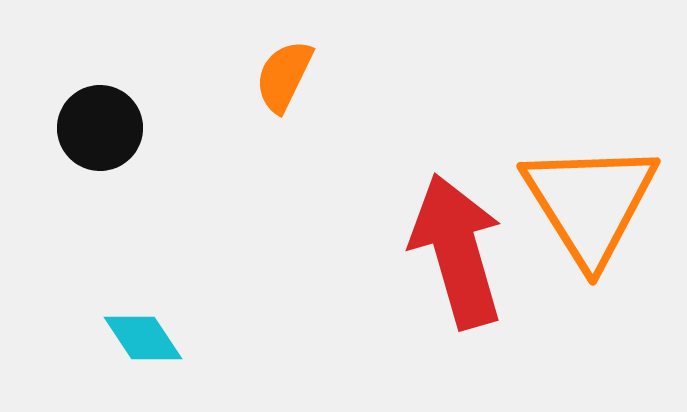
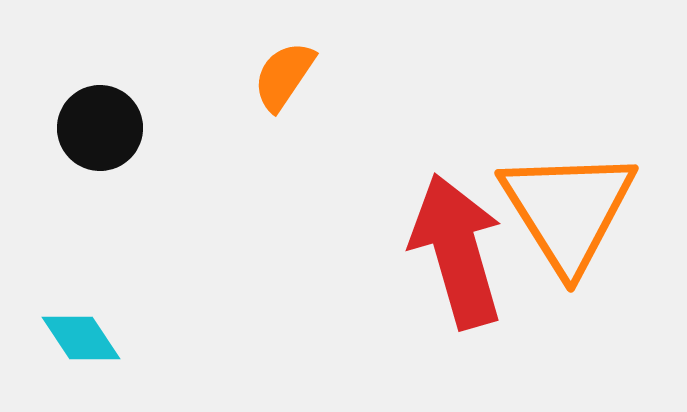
orange semicircle: rotated 8 degrees clockwise
orange triangle: moved 22 px left, 7 px down
cyan diamond: moved 62 px left
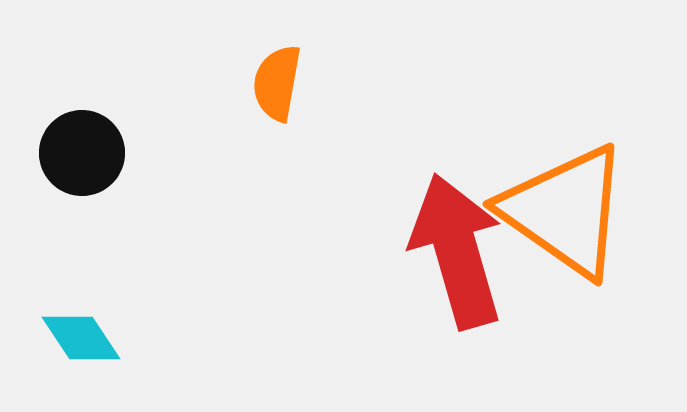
orange semicircle: moved 7 px left, 7 px down; rotated 24 degrees counterclockwise
black circle: moved 18 px left, 25 px down
orange triangle: moved 3 px left, 1 px down; rotated 23 degrees counterclockwise
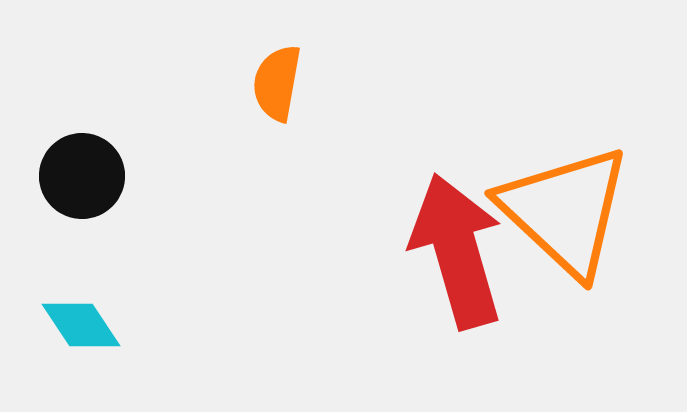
black circle: moved 23 px down
orange triangle: rotated 8 degrees clockwise
cyan diamond: moved 13 px up
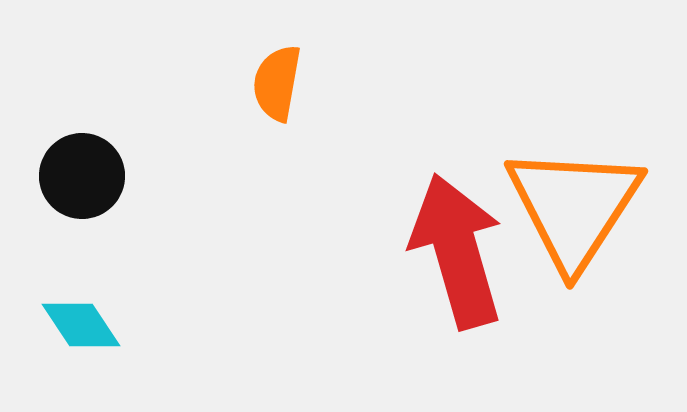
orange triangle: moved 9 px right, 4 px up; rotated 20 degrees clockwise
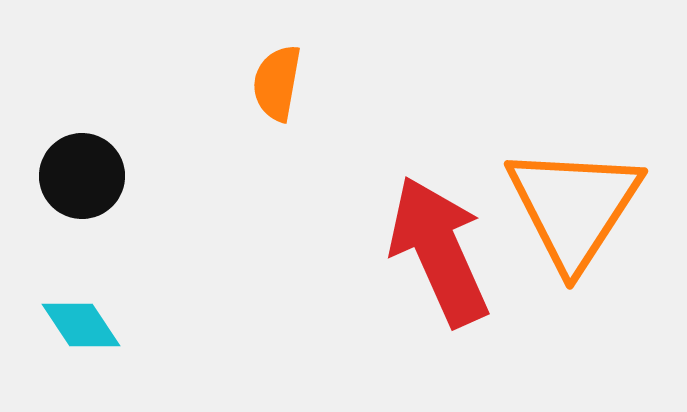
red arrow: moved 18 px left; rotated 8 degrees counterclockwise
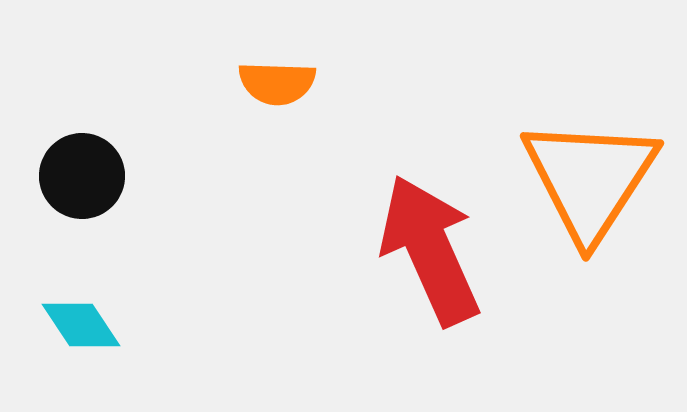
orange semicircle: rotated 98 degrees counterclockwise
orange triangle: moved 16 px right, 28 px up
red arrow: moved 9 px left, 1 px up
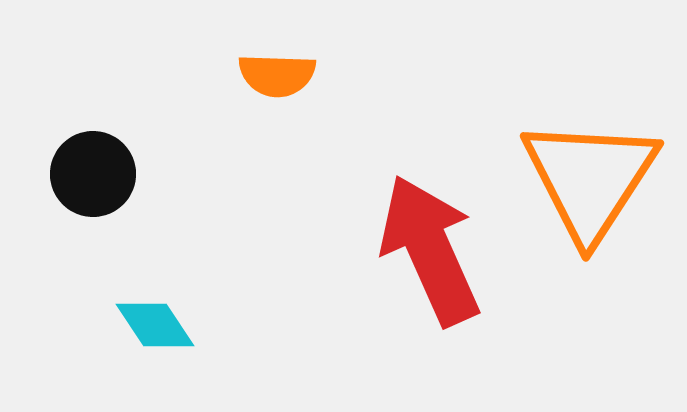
orange semicircle: moved 8 px up
black circle: moved 11 px right, 2 px up
cyan diamond: moved 74 px right
